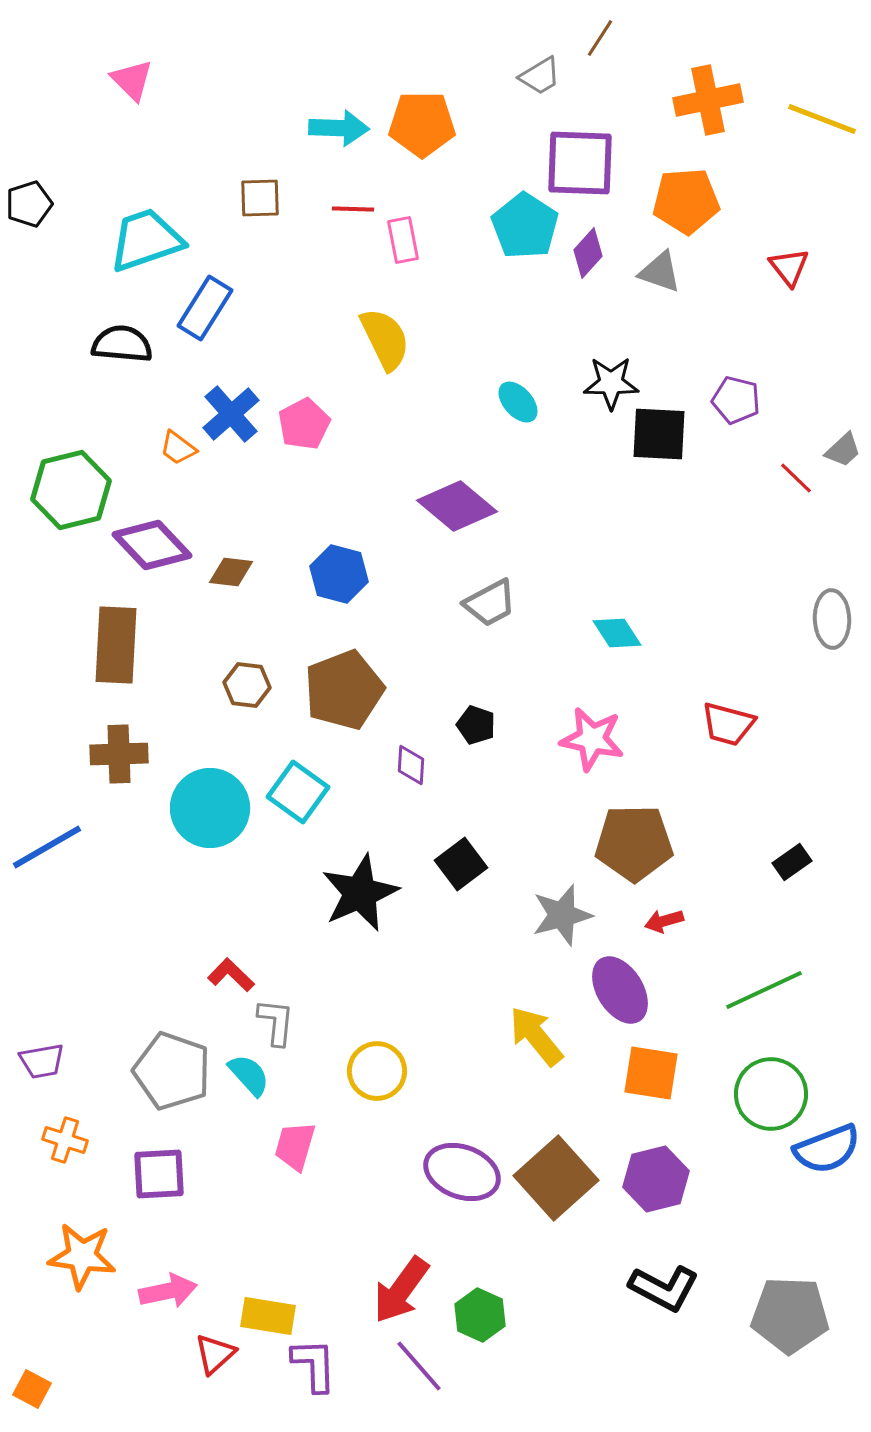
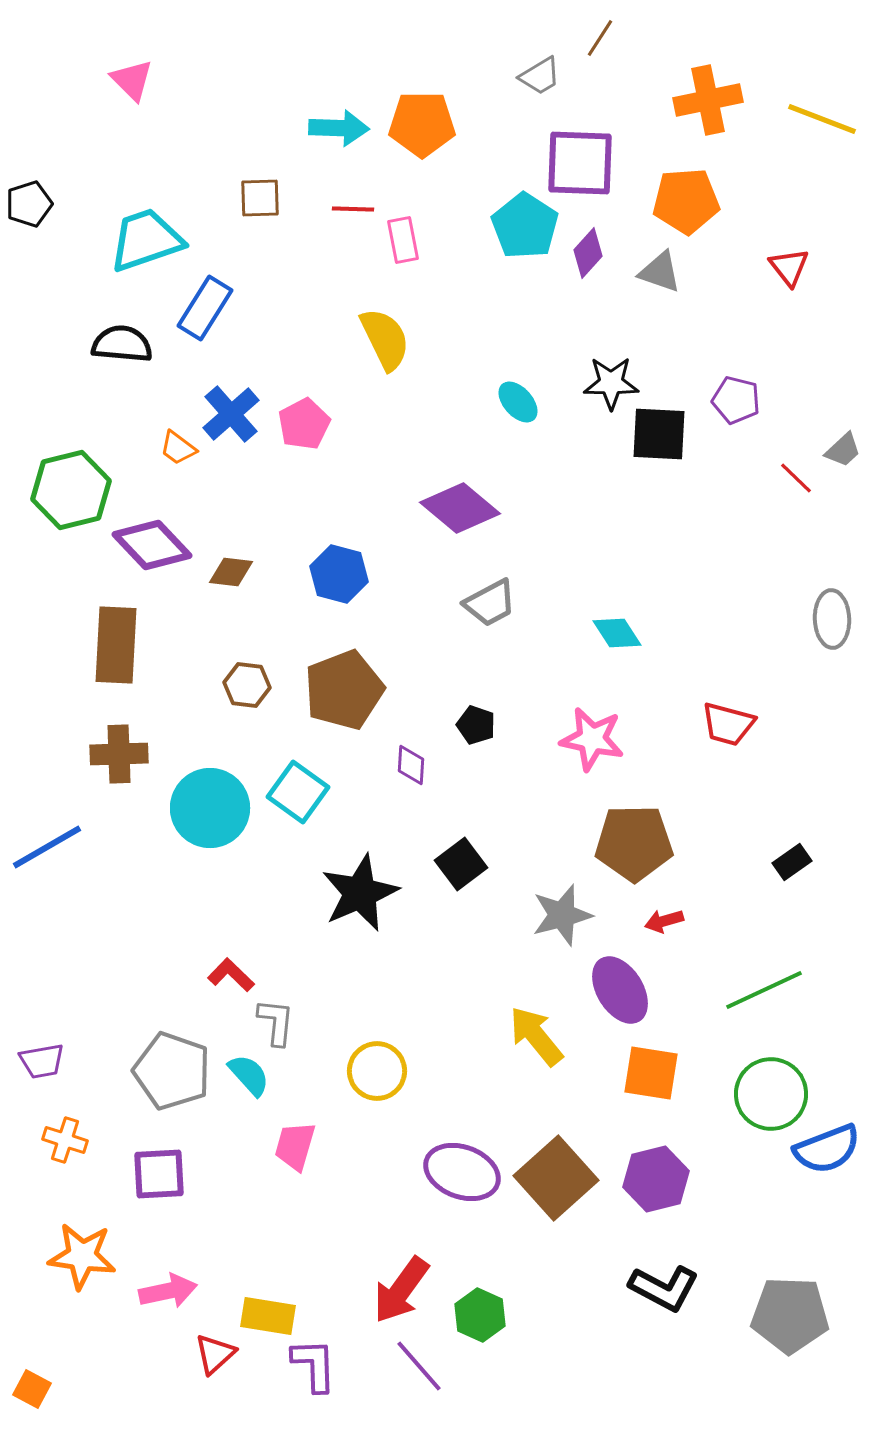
purple diamond at (457, 506): moved 3 px right, 2 px down
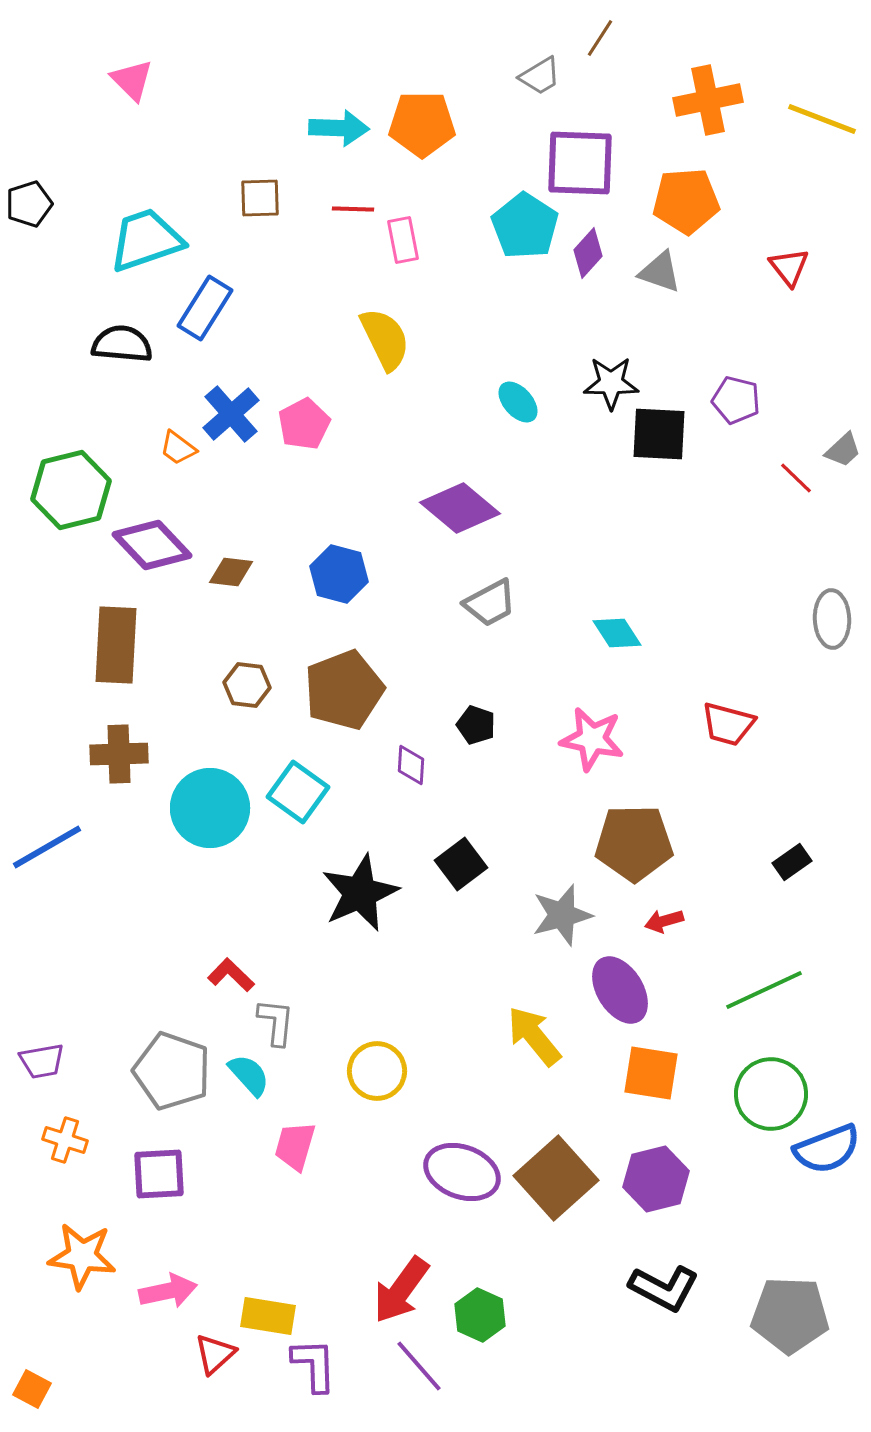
yellow arrow at (536, 1036): moved 2 px left
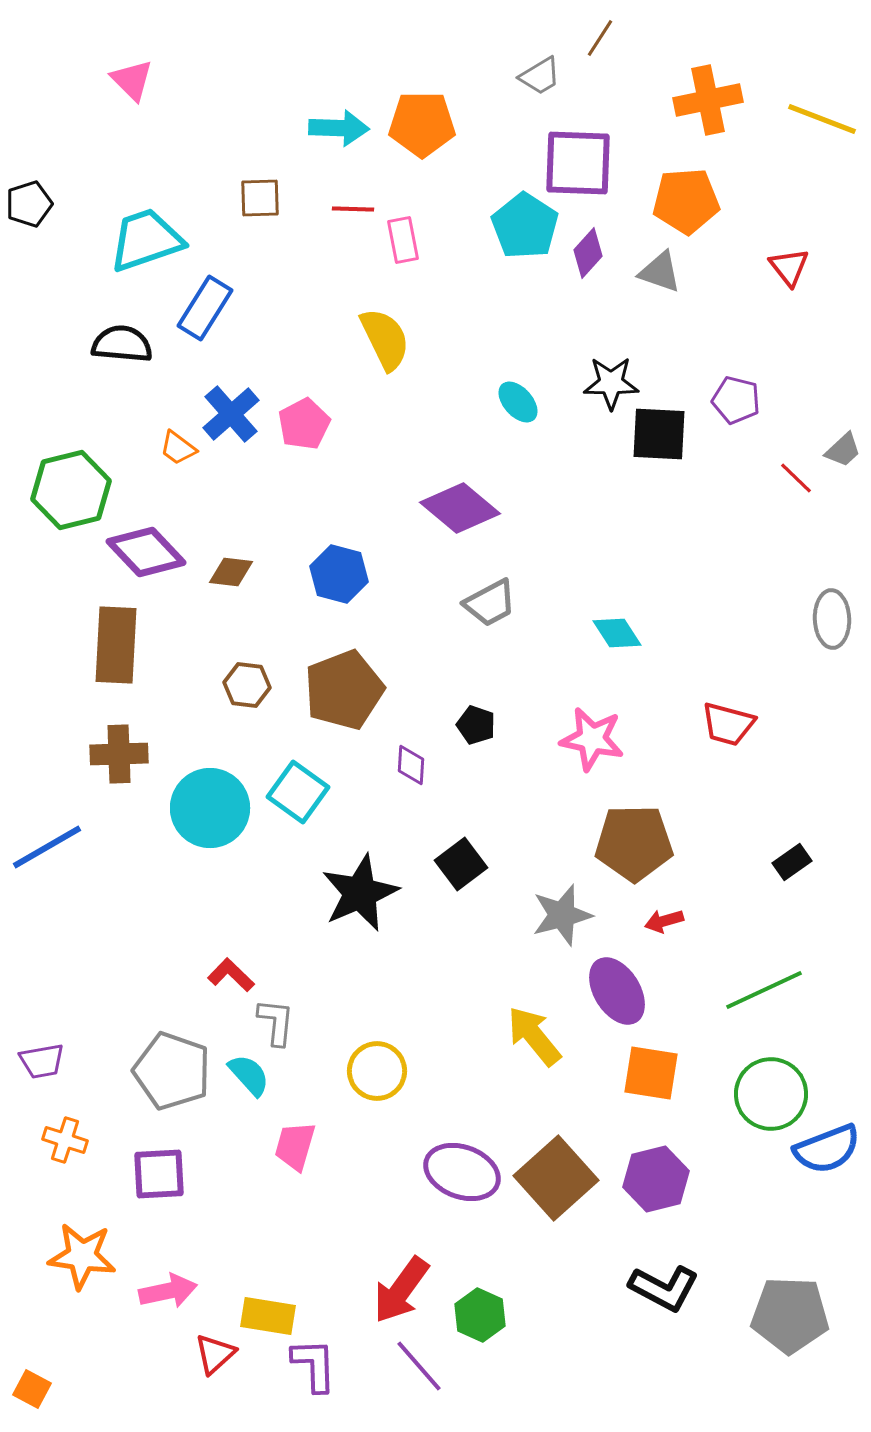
purple square at (580, 163): moved 2 px left
purple diamond at (152, 545): moved 6 px left, 7 px down
purple ellipse at (620, 990): moved 3 px left, 1 px down
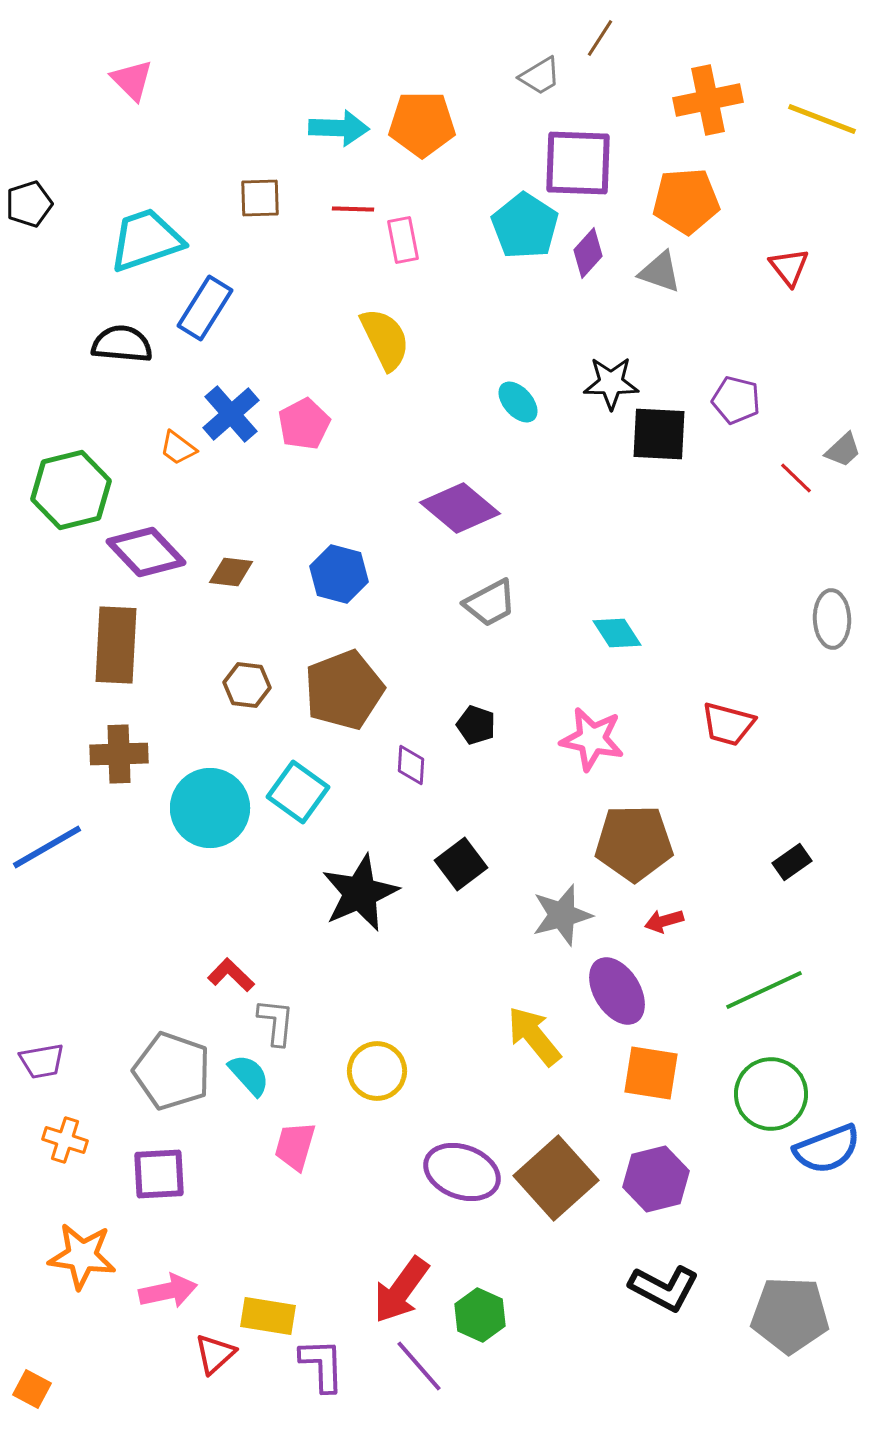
purple L-shape at (314, 1365): moved 8 px right
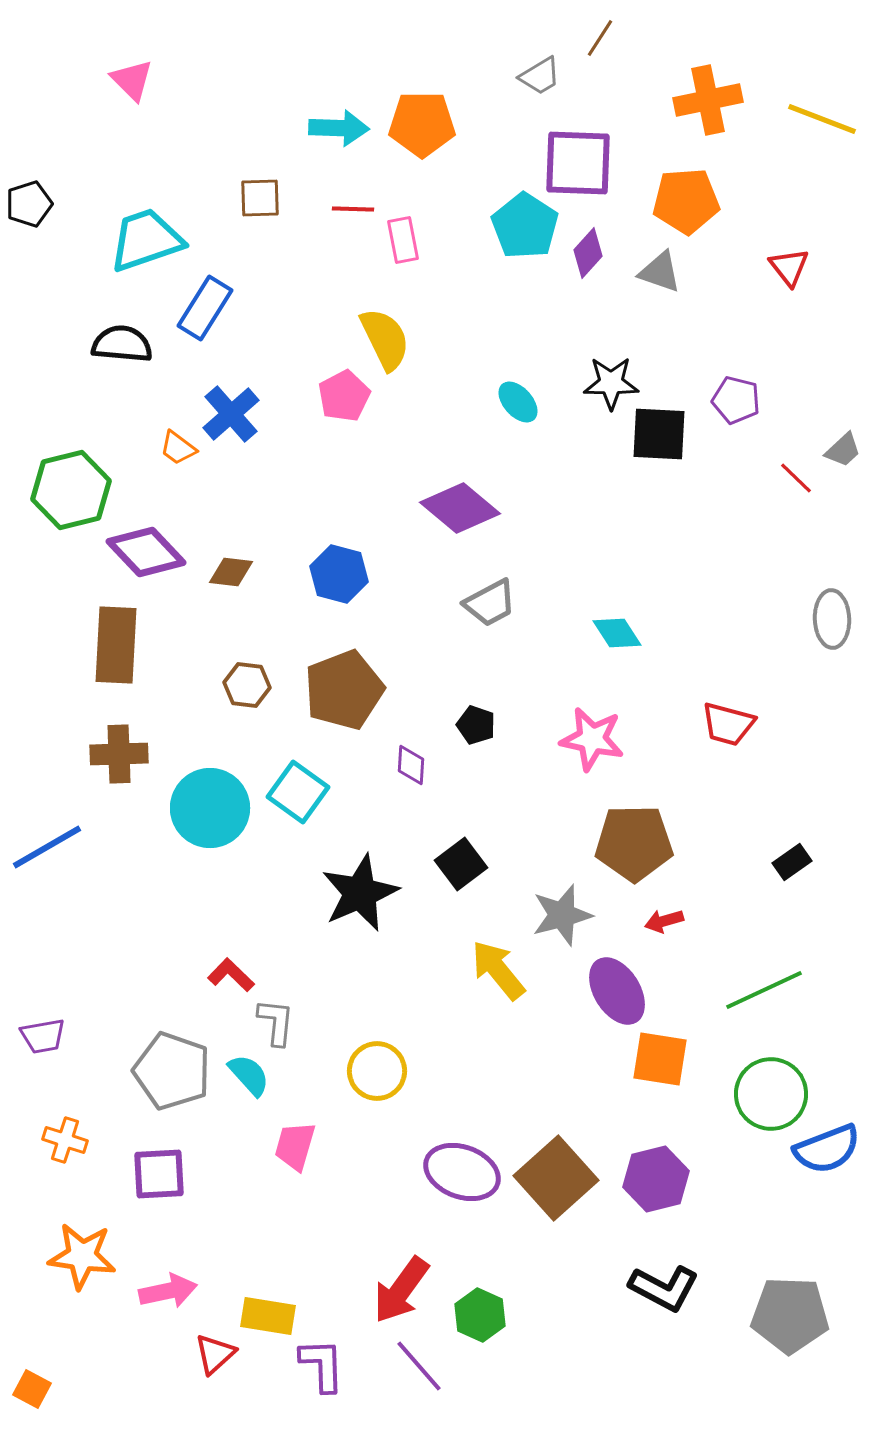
pink pentagon at (304, 424): moved 40 px right, 28 px up
yellow arrow at (534, 1036): moved 36 px left, 66 px up
purple trapezoid at (42, 1061): moved 1 px right, 25 px up
orange square at (651, 1073): moved 9 px right, 14 px up
